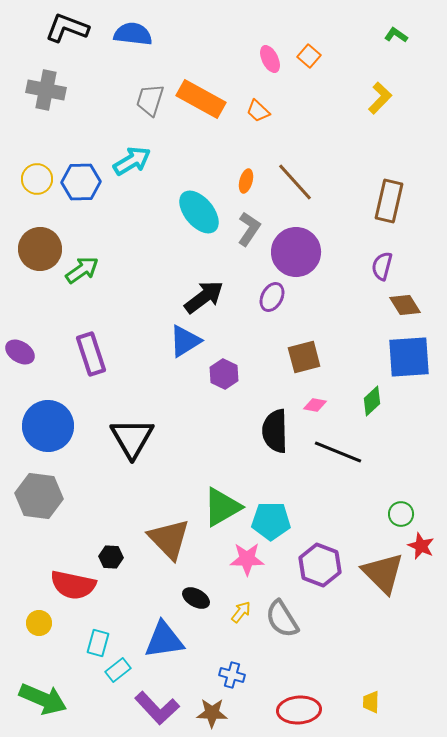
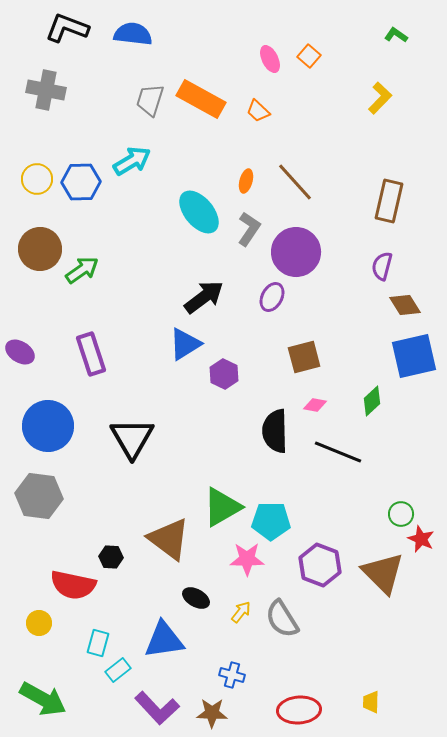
blue triangle at (185, 341): moved 3 px down
blue square at (409, 357): moved 5 px right, 1 px up; rotated 9 degrees counterclockwise
brown triangle at (169, 539): rotated 9 degrees counterclockwise
red star at (421, 546): moved 7 px up
green arrow at (43, 699): rotated 6 degrees clockwise
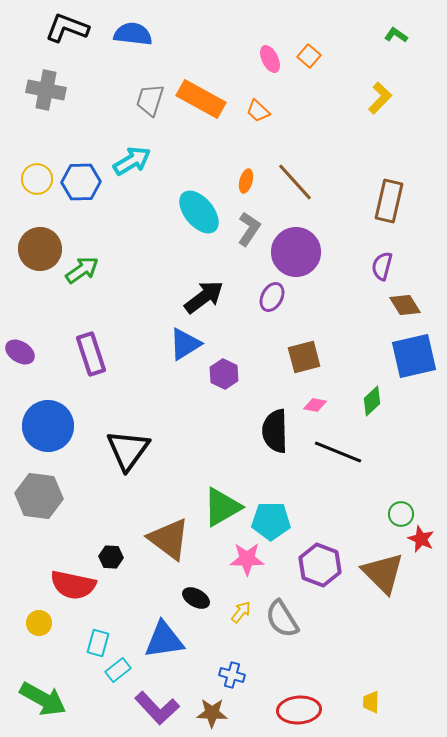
black triangle at (132, 438): moved 4 px left, 12 px down; rotated 6 degrees clockwise
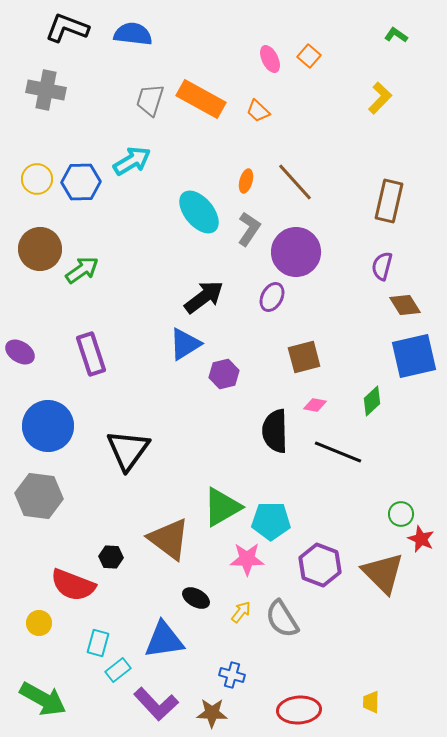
purple hexagon at (224, 374): rotated 20 degrees clockwise
red semicircle at (73, 585): rotated 9 degrees clockwise
purple L-shape at (157, 708): moved 1 px left, 4 px up
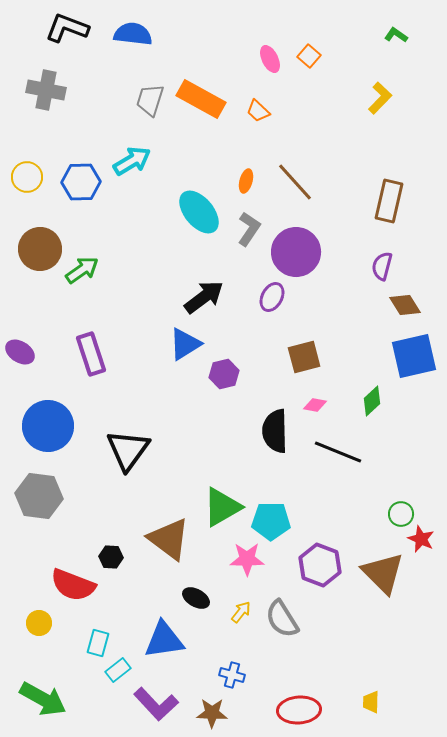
yellow circle at (37, 179): moved 10 px left, 2 px up
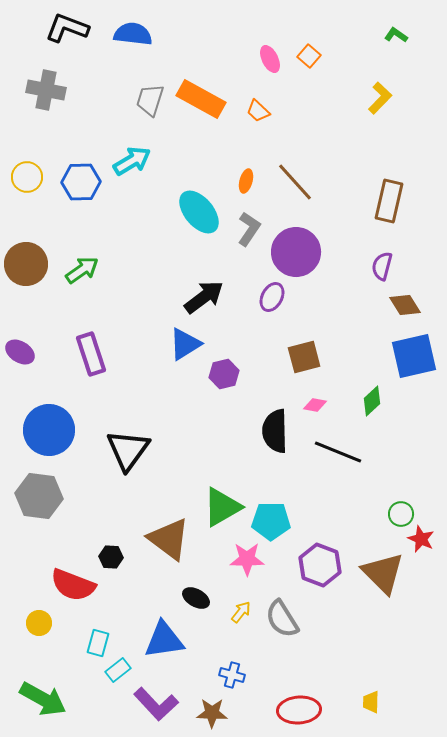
brown circle at (40, 249): moved 14 px left, 15 px down
blue circle at (48, 426): moved 1 px right, 4 px down
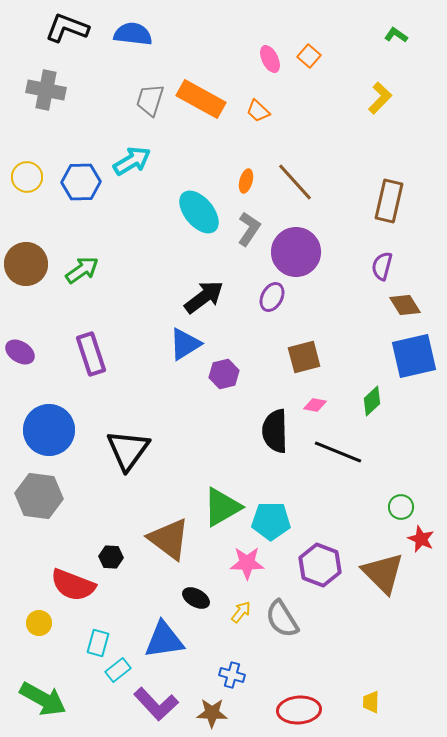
green circle at (401, 514): moved 7 px up
pink star at (247, 559): moved 4 px down
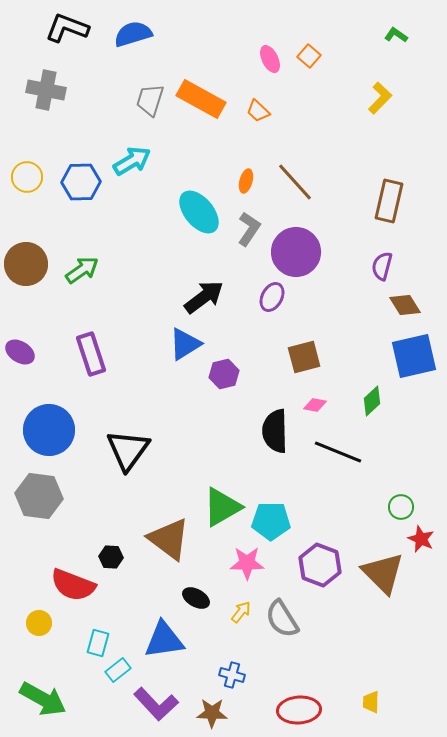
blue semicircle at (133, 34): rotated 24 degrees counterclockwise
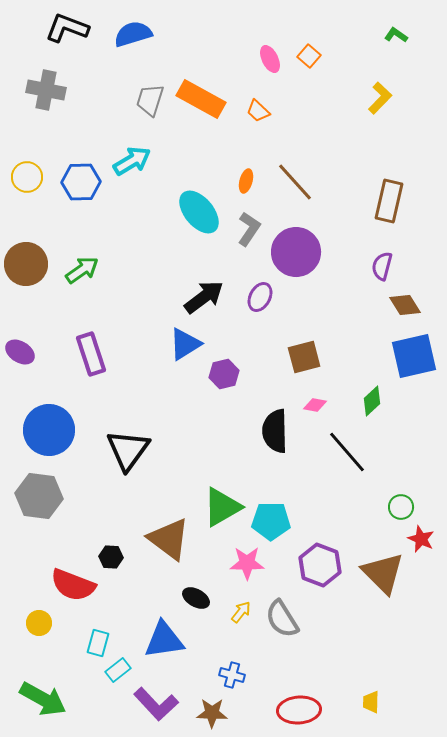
purple ellipse at (272, 297): moved 12 px left
black line at (338, 452): moved 9 px right; rotated 27 degrees clockwise
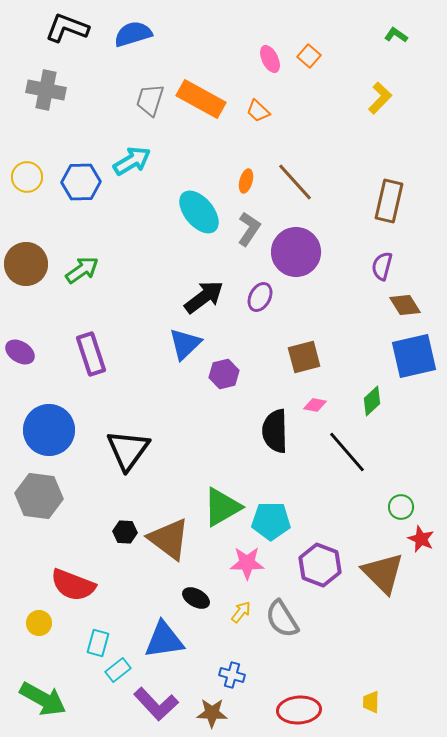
blue triangle at (185, 344): rotated 12 degrees counterclockwise
black hexagon at (111, 557): moved 14 px right, 25 px up
